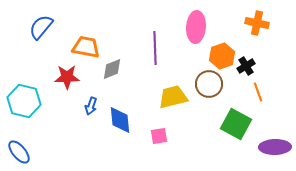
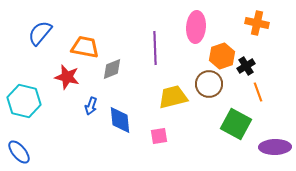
blue semicircle: moved 1 px left, 6 px down
orange trapezoid: moved 1 px left
red star: rotated 15 degrees clockwise
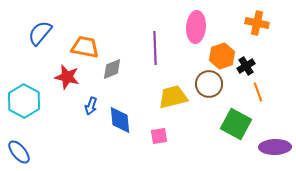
cyan hexagon: rotated 16 degrees clockwise
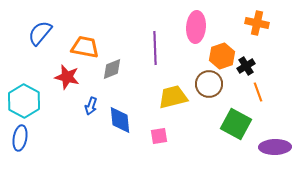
blue ellipse: moved 1 px right, 14 px up; rotated 50 degrees clockwise
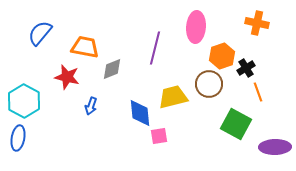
purple line: rotated 16 degrees clockwise
black cross: moved 2 px down
blue diamond: moved 20 px right, 7 px up
blue ellipse: moved 2 px left
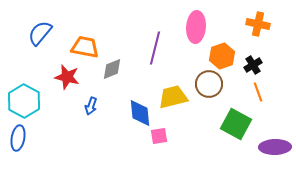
orange cross: moved 1 px right, 1 px down
black cross: moved 7 px right, 3 px up
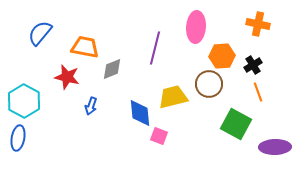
orange hexagon: rotated 15 degrees clockwise
pink square: rotated 30 degrees clockwise
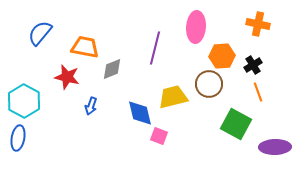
blue diamond: rotated 8 degrees counterclockwise
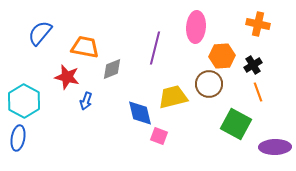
blue arrow: moved 5 px left, 5 px up
